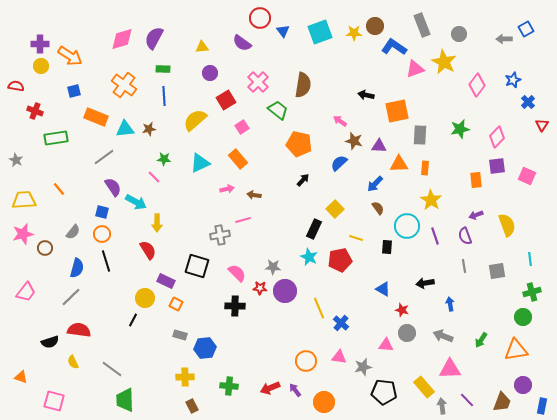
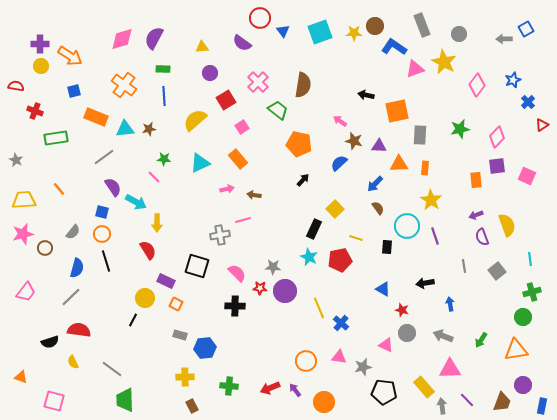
red triangle at (542, 125): rotated 24 degrees clockwise
purple semicircle at (465, 236): moved 17 px right, 1 px down
gray square at (497, 271): rotated 30 degrees counterclockwise
pink triangle at (386, 345): rotated 21 degrees clockwise
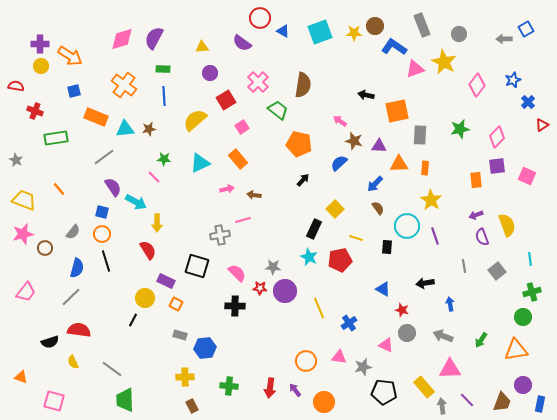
blue triangle at (283, 31): rotated 24 degrees counterclockwise
yellow trapezoid at (24, 200): rotated 25 degrees clockwise
blue cross at (341, 323): moved 8 px right; rotated 14 degrees clockwise
red arrow at (270, 388): rotated 60 degrees counterclockwise
blue rectangle at (542, 406): moved 2 px left, 2 px up
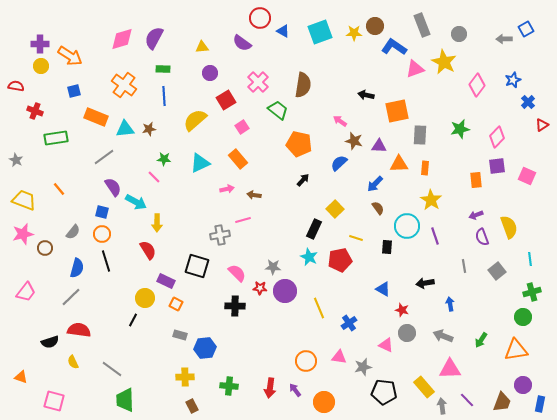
yellow semicircle at (507, 225): moved 2 px right, 2 px down
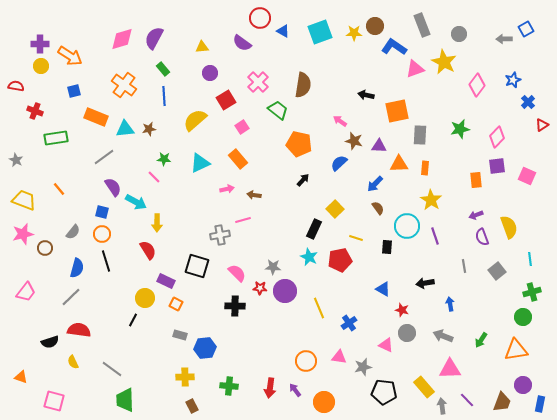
green rectangle at (163, 69): rotated 48 degrees clockwise
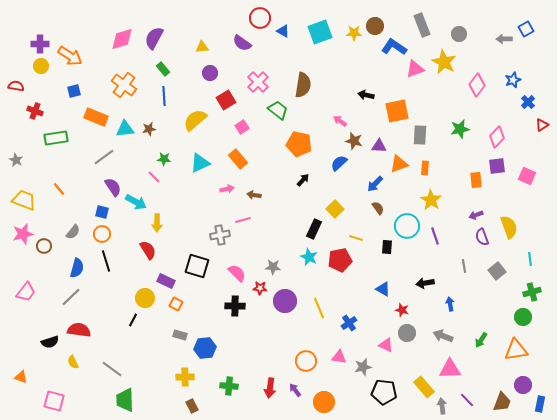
orange triangle at (399, 164): rotated 18 degrees counterclockwise
brown circle at (45, 248): moved 1 px left, 2 px up
purple circle at (285, 291): moved 10 px down
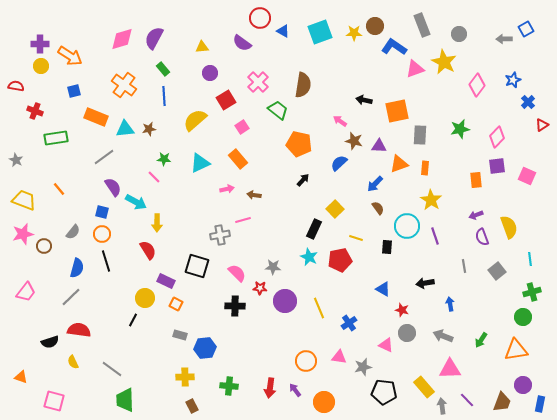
black arrow at (366, 95): moved 2 px left, 5 px down
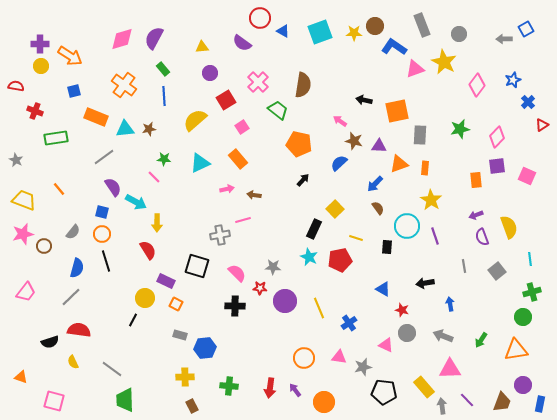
orange circle at (306, 361): moved 2 px left, 3 px up
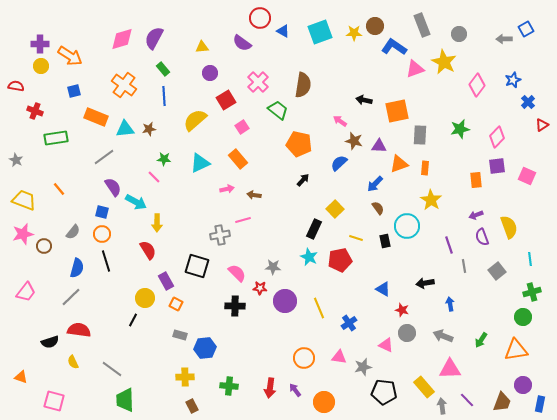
purple line at (435, 236): moved 14 px right, 9 px down
black rectangle at (387, 247): moved 2 px left, 6 px up; rotated 16 degrees counterclockwise
purple rectangle at (166, 281): rotated 36 degrees clockwise
